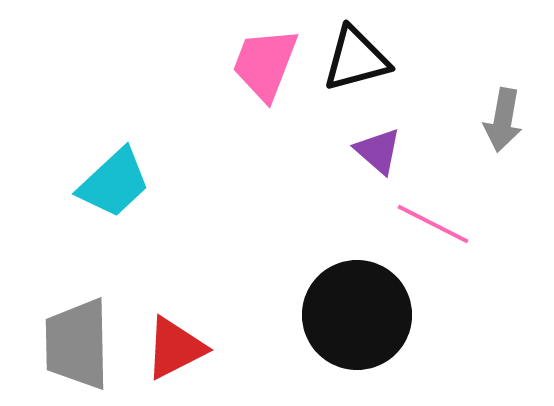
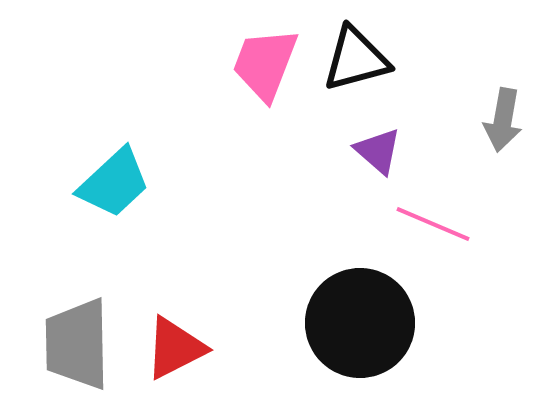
pink line: rotated 4 degrees counterclockwise
black circle: moved 3 px right, 8 px down
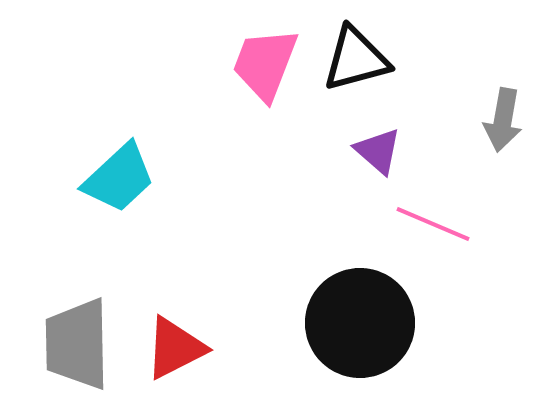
cyan trapezoid: moved 5 px right, 5 px up
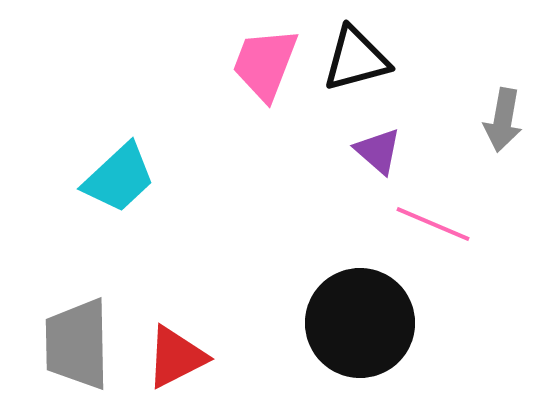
red triangle: moved 1 px right, 9 px down
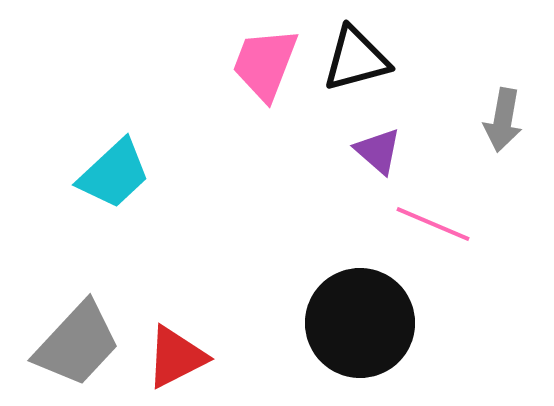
cyan trapezoid: moved 5 px left, 4 px up
gray trapezoid: rotated 136 degrees counterclockwise
